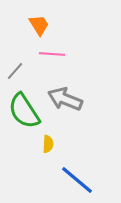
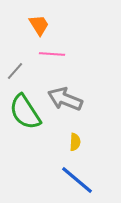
green semicircle: moved 1 px right, 1 px down
yellow semicircle: moved 27 px right, 2 px up
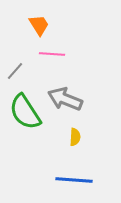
yellow semicircle: moved 5 px up
blue line: moved 3 px left; rotated 36 degrees counterclockwise
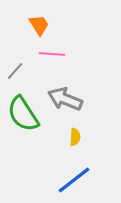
green semicircle: moved 2 px left, 2 px down
blue line: rotated 42 degrees counterclockwise
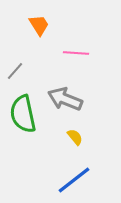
pink line: moved 24 px right, 1 px up
green semicircle: rotated 21 degrees clockwise
yellow semicircle: rotated 42 degrees counterclockwise
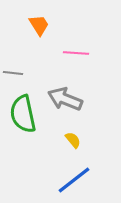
gray line: moved 2 px left, 2 px down; rotated 54 degrees clockwise
yellow semicircle: moved 2 px left, 3 px down
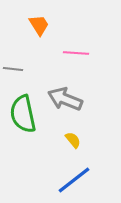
gray line: moved 4 px up
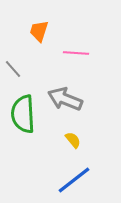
orange trapezoid: moved 6 px down; rotated 130 degrees counterclockwise
gray line: rotated 42 degrees clockwise
green semicircle: rotated 9 degrees clockwise
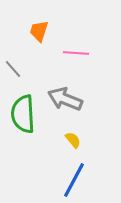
blue line: rotated 24 degrees counterclockwise
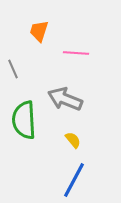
gray line: rotated 18 degrees clockwise
green semicircle: moved 1 px right, 6 px down
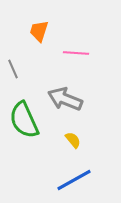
green semicircle: rotated 21 degrees counterclockwise
blue line: rotated 33 degrees clockwise
